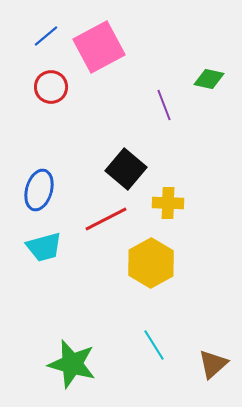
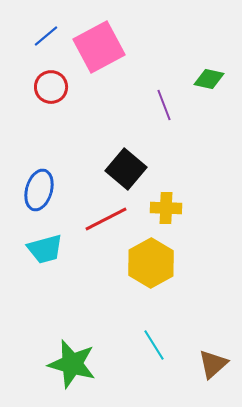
yellow cross: moved 2 px left, 5 px down
cyan trapezoid: moved 1 px right, 2 px down
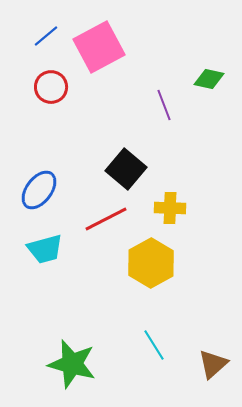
blue ellipse: rotated 21 degrees clockwise
yellow cross: moved 4 px right
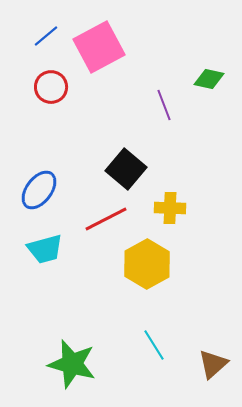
yellow hexagon: moved 4 px left, 1 px down
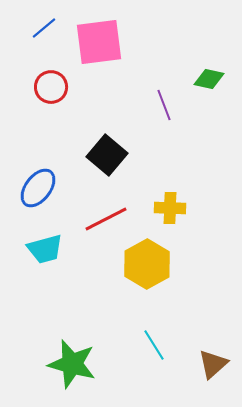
blue line: moved 2 px left, 8 px up
pink square: moved 5 px up; rotated 21 degrees clockwise
black square: moved 19 px left, 14 px up
blue ellipse: moved 1 px left, 2 px up
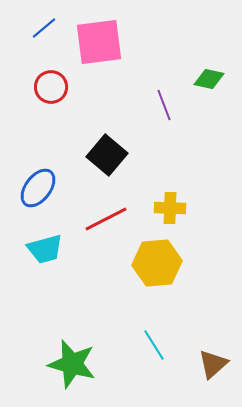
yellow hexagon: moved 10 px right, 1 px up; rotated 24 degrees clockwise
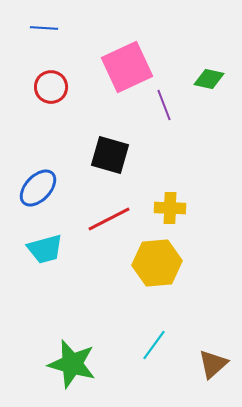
blue line: rotated 44 degrees clockwise
pink square: moved 28 px right, 25 px down; rotated 18 degrees counterclockwise
black square: moved 3 px right; rotated 24 degrees counterclockwise
blue ellipse: rotated 6 degrees clockwise
red line: moved 3 px right
cyan line: rotated 68 degrees clockwise
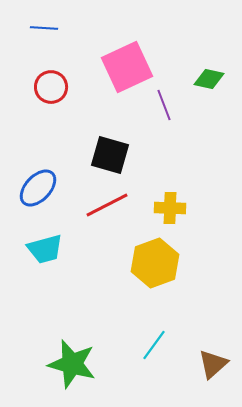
red line: moved 2 px left, 14 px up
yellow hexagon: moved 2 px left; rotated 15 degrees counterclockwise
